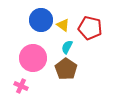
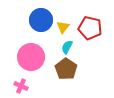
yellow triangle: moved 2 px down; rotated 32 degrees clockwise
pink circle: moved 2 px left, 1 px up
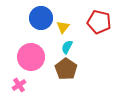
blue circle: moved 2 px up
red pentagon: moved 9 px right, 6 px up
pink cross: moved 2 px left, 1 px up; rotated 32 degrees clockwise
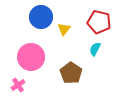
blue circle: moved 1 px up
yellow triangle: moved 1 px right, 2 px down
cyan semicircle: moved 28 px right, 2 px down
brown pentagon: moved 5 px right, 4 px down
pink cross: moved 1 px left
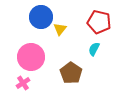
yellow triangle: moved 4 px left
cyan semicircle: moved 1 px left
pink cross: moved 5 px right, 2 px up
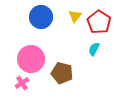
red pentagon: rotated 20 degrees clockwise
yellow triangle: moved 15 px right, 13 px up
pink circle: moved 2 px down
brown pentagon: moved 9 px left; rotated 20 degrees counterclockwise
pink cross: moved 1 px left
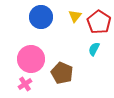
brown pentagon: rotated 10 degrees clockwise
pink cross: moved 3 px right, 1 px down
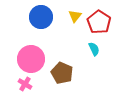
cyan semicircle: rotated 128 degrees clockwise
pink cross: rotated 24 degrees counterclockwise
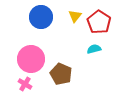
cyan semicircle: rotated 80 degrees counterclockwise
brown pentagon: moved 1 px left, 1 px down
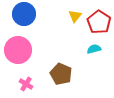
blue circle: moved 17 px left, 3 px up
pink circle: moved 13 px left, 9 px up
pink cross: moved 1 px right
